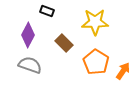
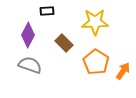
black rectangle: rotated 24 degrees counterclockwise
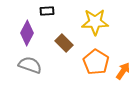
purple diamond: moved 1 px left, 2 px up
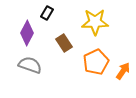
black rectangle: moved 2 px down; rotated 56 degrees counterclockwise
brown rectangle: rotated 12 degrees clockwise
orange pentagon: rotated 15 degrees clockwise
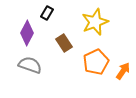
yellow star: rotated 20 degrees counterclockwise
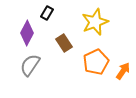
gray semicircle: rotated 75 degrees counterclockwise
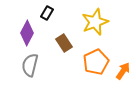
gray semicircle: rotated 20 degrees counterclockwise
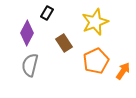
orange pentagon: moved 1 px up
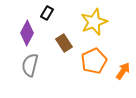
yellow star: moved 1 px left
orange pentagon: moved 2 px left
